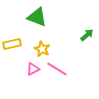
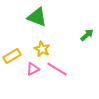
yellow rectangle: moved 12 px down; rotated 18 degrees counterclockwise
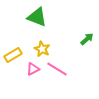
green arrow: moved 4 px down
yellow rectangle: moved 1 px right, 1 px up
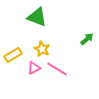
pink triangle: moved 1 px right, 1 px up
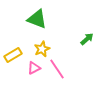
green triangle: moved 2 px down
yellow star: rotated 21 degrees clockwise
pink line: rotated 25 degrees clockwise
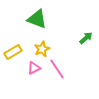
green arrow: moved 1 px left, 1 px up
yellow rectangle: moved 3 px up
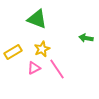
green arrow: rotated 128 degrees counterclockwise
